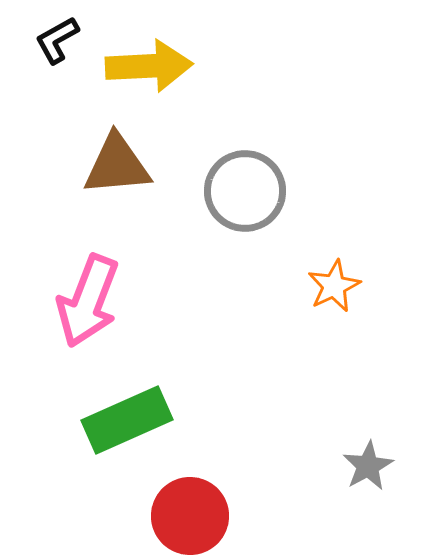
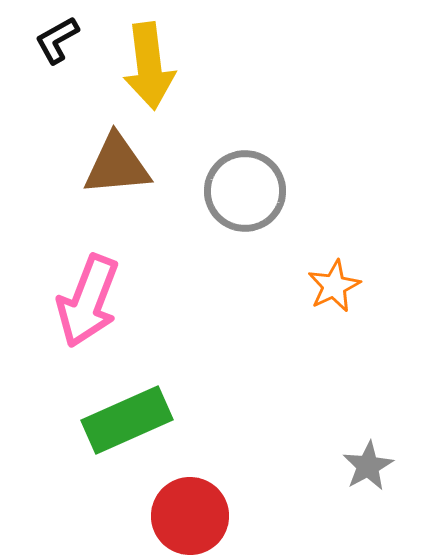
yellow arrow: rotated 86 degrees clockwise
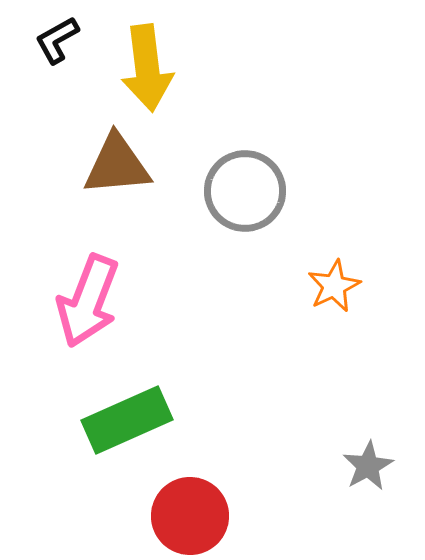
yellow arrow: moved 2 px left, 2 px down
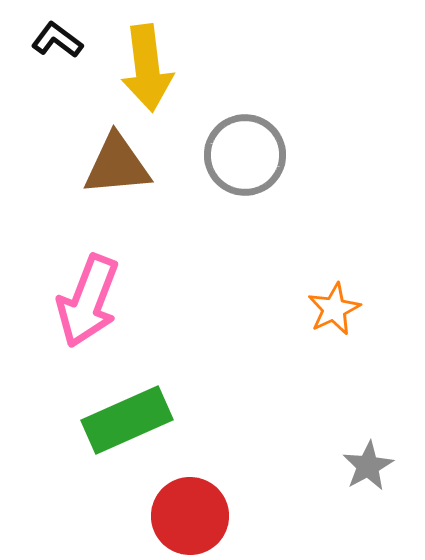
black L-shape: rotated 66 degrees clockwise
gray circle: moved 36 px up
orange star: moved 23 px down
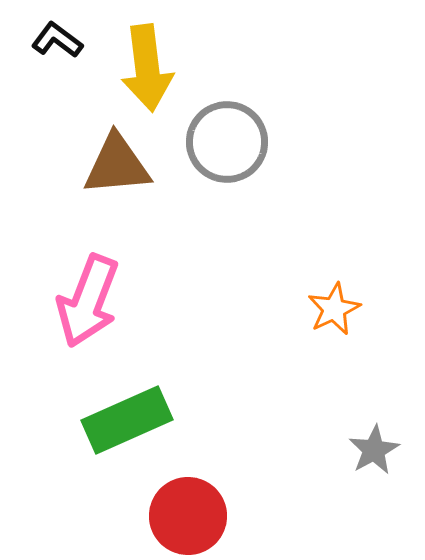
gray circle: moved 18 px left, 13 px up
gray star: moved 6 px right, 16 px up
red circle: moved 2 px left
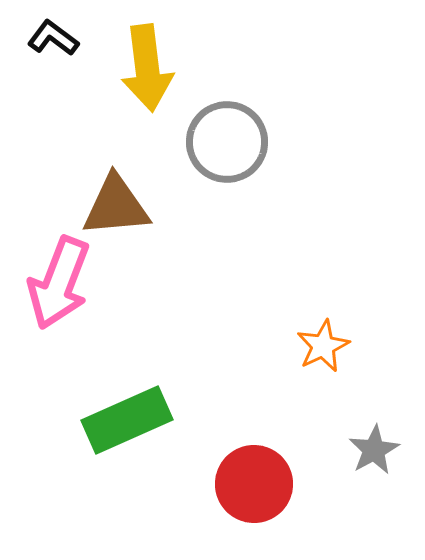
black L-shape: moved 4 px left, 2 px up
brown triangle: moved 1 px left, 41 px down
pink arrow: moved 29 px left, 18 px up
orange star: moved 11 px left, 37 px down
red circle: moved 66 px right, 32 px up
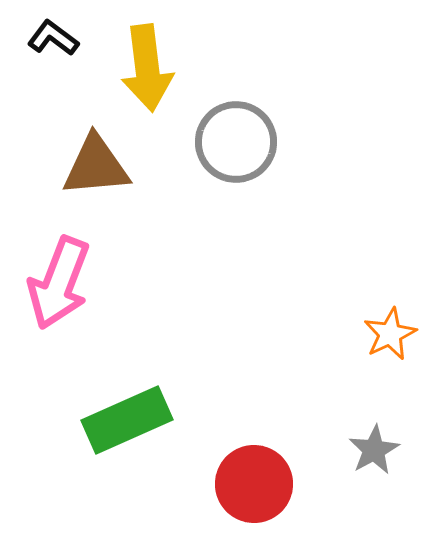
gray circle: moved 9 px right
brown triangle: moved 20 px left, 40 px up
orange star: moved 67 px right, 12 px up
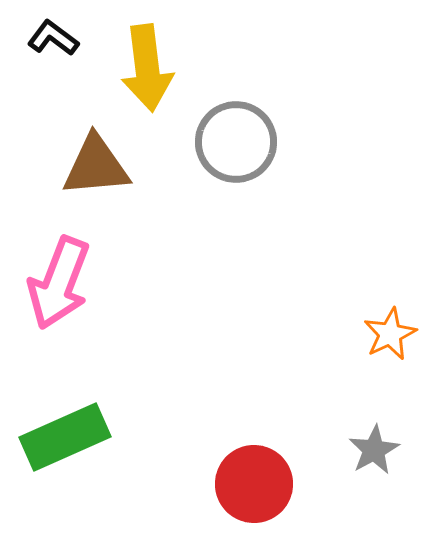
green rectangle: moved 62 px left, 17 px down
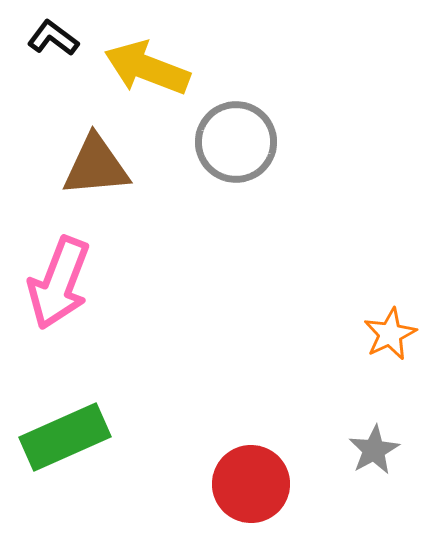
yellow arrow: rotated 118 degrees clockwise
red circle: moved 3 px left
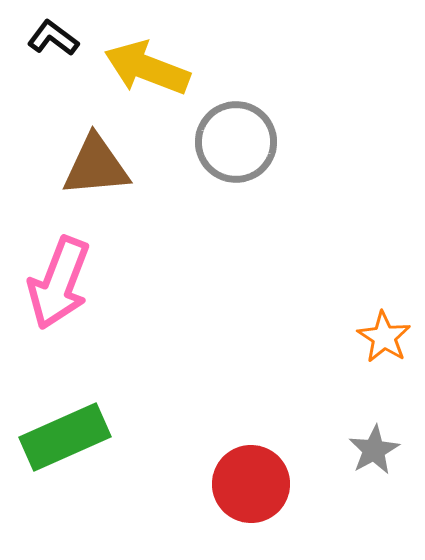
orange star: moved 6 px left, 3 px down; rotated 14 degrees counterclockwise
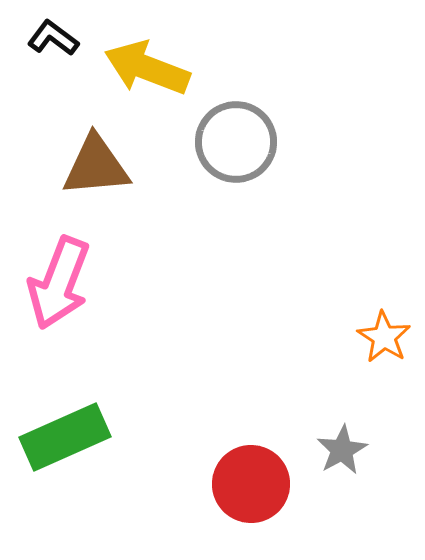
gray star: moved 32 px left
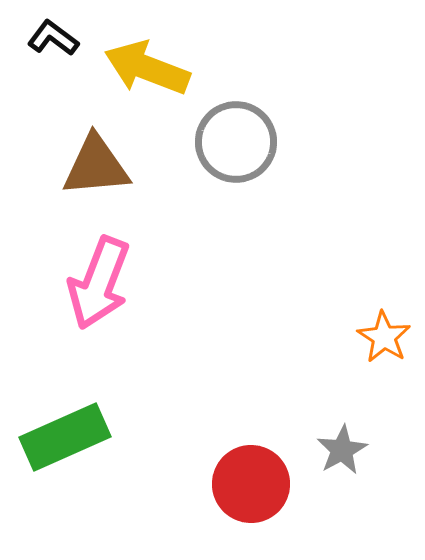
pink arrow: moved 40 px right
